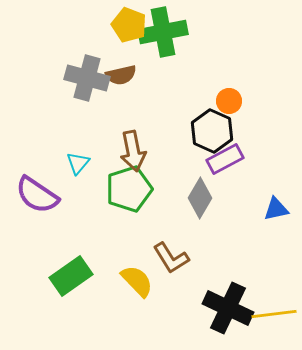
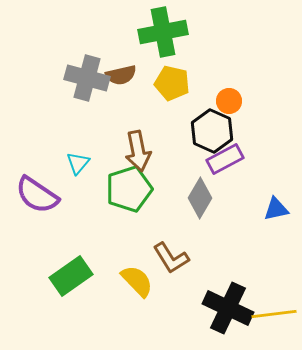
yellow pentagon: moved 43 px right, 58 px down; rotated 8 degrees counterclockwise
brown arrow: moved 5 px right
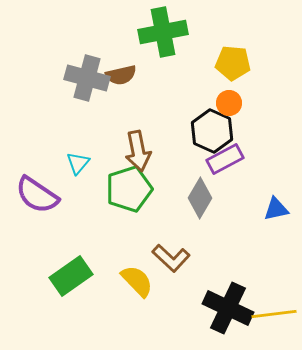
yellow pentagon: moved 61 px right, 20 px up; rotated 8 degrees counterclockwise
orange circle: moved 2 px down
brown L-shape: rotated 15 degrees counterclockwise
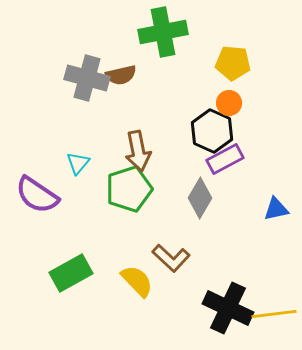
green rectangle: moved 3 px up; rotated 6 degrees clockwise
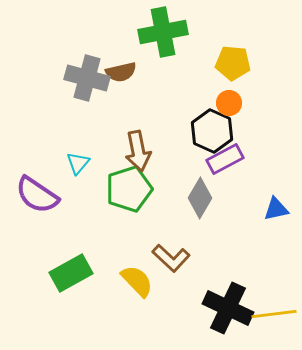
brown semicircle: moved 3 px up
